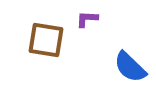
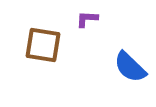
brown square: moved 3 px left, 5 px down
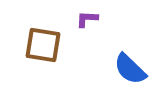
blue semicircle: moved 2 px down
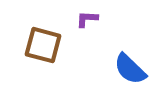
brown square: rotated 6 degrees clockwise
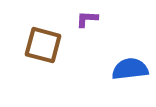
blue semicircle: rotated 129 degrees clockwise
